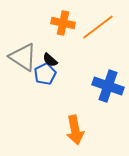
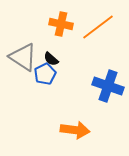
orange cross: moved 2 px left, 1 px down
black semicircle: moved 1 px right, 1 px up
orange arrow: rotated 72 degrees counterclockwise
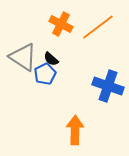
orange cross: rotated 15 degrees clockwise
orange arrow: rotated 96 degrees counterclockwise
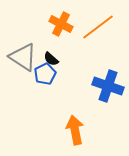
orange arrow: rotated 12 degrees counterclockwise
